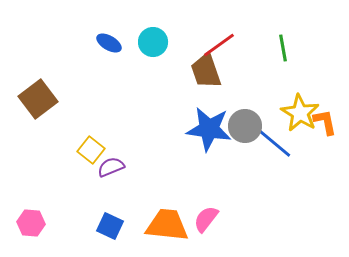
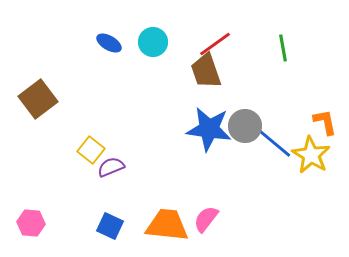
red line: moved 4 px left, 1 px up
yellow star: moved 11 px right, 42 px down
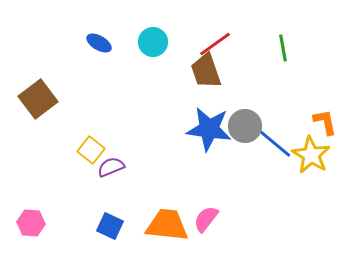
blue ellipse: moved 10 px left
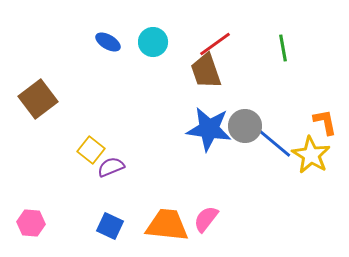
blue ellipse: moved 9 px right, 1 px up
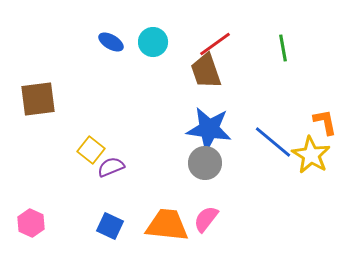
blue ellipse: moved 3 px right
brown square: rotated 30 degrees clockwise
gray circle: moved 40 px left, 37 px down
pink hexagon: rotated 20 degrees clockwise
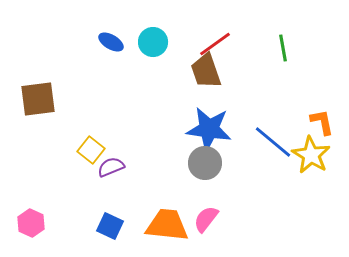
orange L-shape: moved 3 px left
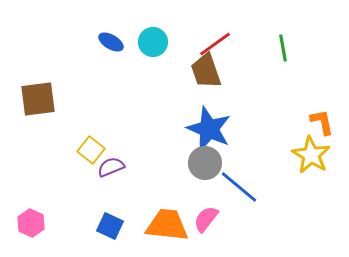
blue star: rotated 15 degrees clockwise
blue line: moved 34 px left, 45 px down
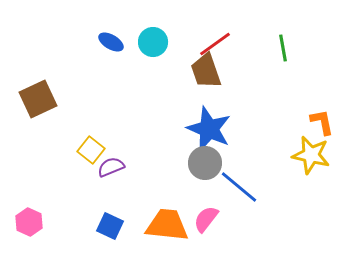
brown square: rotated 18 degrees counterclockwise
yellow star: rotated 18 degrees counterclockwise
pink hexagon: moved 2 px left, 1 px up
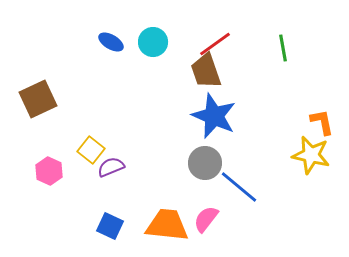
blue star: moved 5 px right, 13 px up
pink hexagon: moved 20 px right, 51 px up
